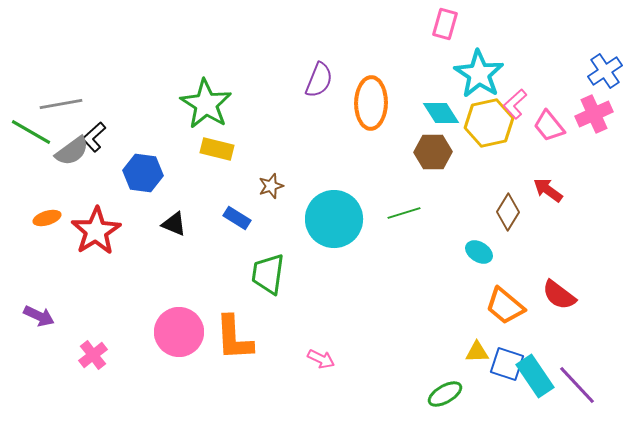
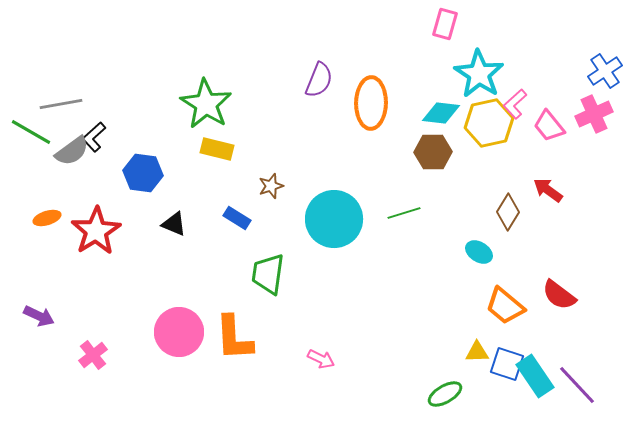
cyan diamond at (441, 113): rotated 51 degrees counterclockwise
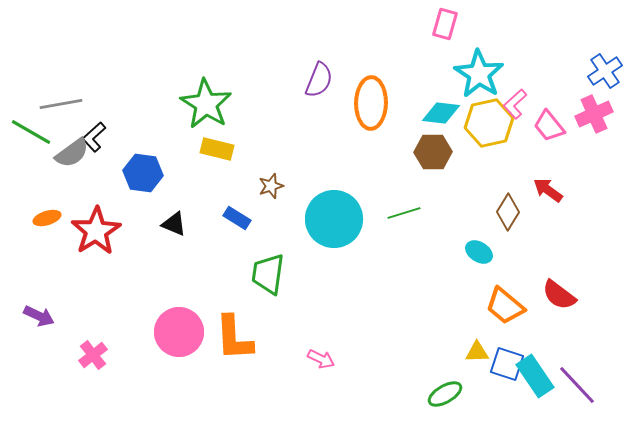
gray semicircle at (72, 151): moved 2 px down
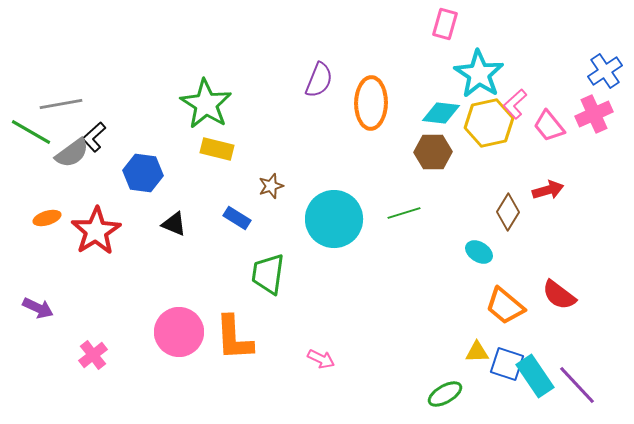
red arrow at (548, 190): rotated 128 degrees clockwise
purple arrow at (39, 316): moved 1 px left, 8 px up
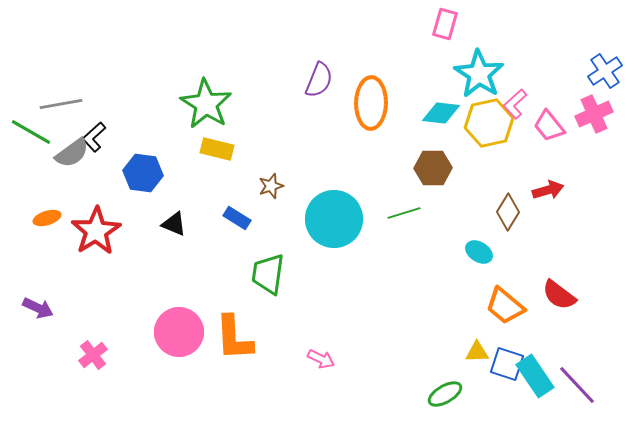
brown hexagon at (433, 152): moved 16 px down
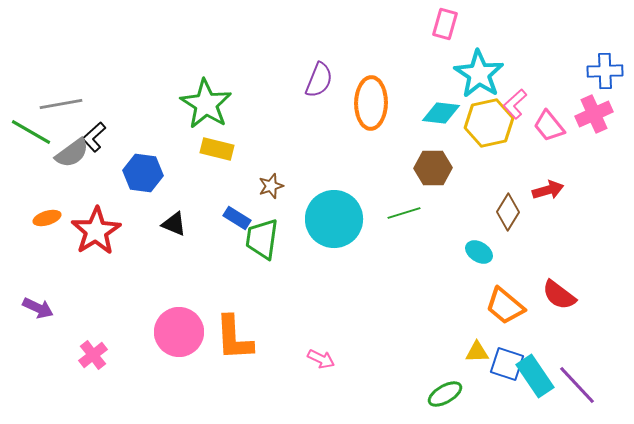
blue cross at (605, 71): rotated 32 degrees clockwise
green trapezoid at (268, 274): moved 6 px left, 35 px up
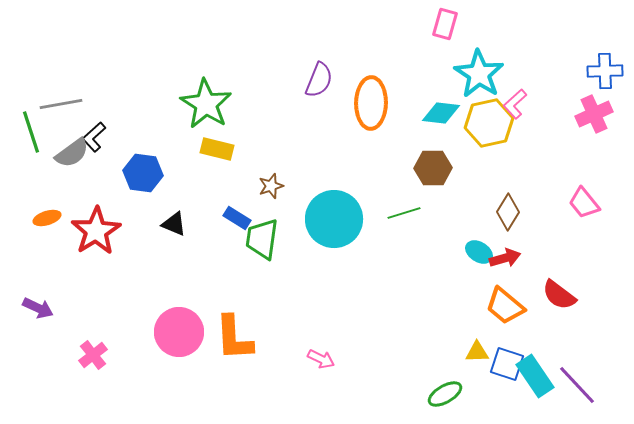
pink trapezoid at (549, 126): moved 35 px right, 77 px down
green line at (31, 132): rotated 42 degrees clockwise
red arrow at (548, 190): moved 43 px left, 68 px down
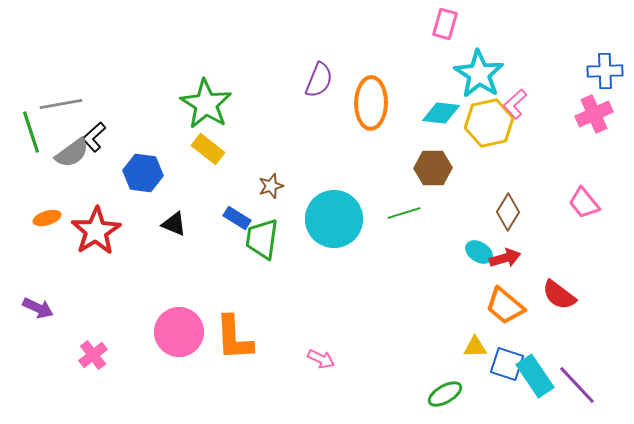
yellow rectangle at (217, 149): moved 9 px left; rotated 24 degrees clockwise
yellow triangle at (477, 352): moved 2 px left, 5 px up
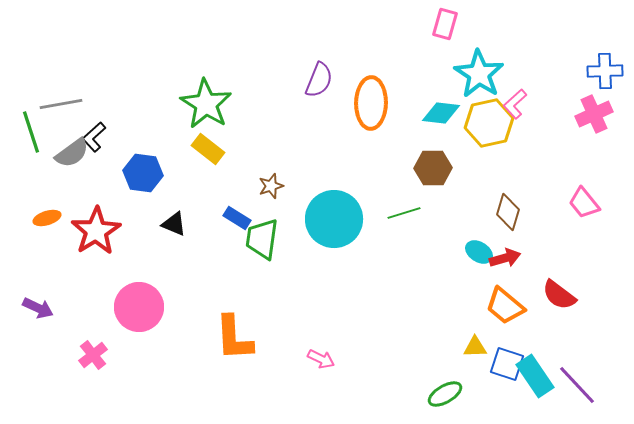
brown diamond at (508, 212): rotated 15 degrees counterclockwise
pink circle at (179, 332): moved 40 px left, 25 px up
